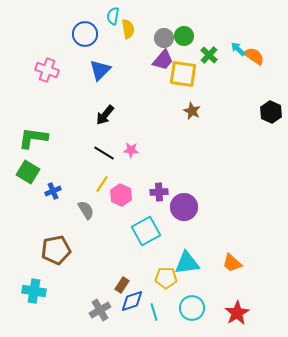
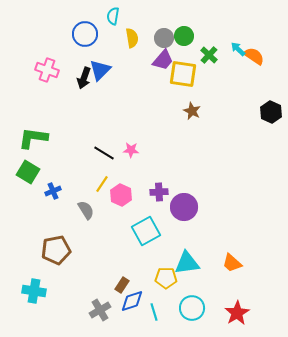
yellow semicircle: moved 4 px right, 9 px down
black arrow: moved 21 px left, 37 px up; rotated 20 degrees counterclockwise
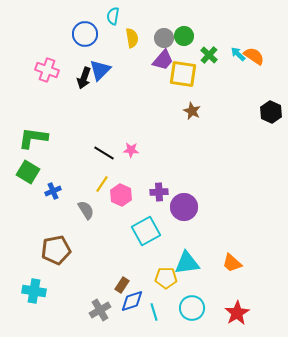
cyan arrow: moved 5 px down
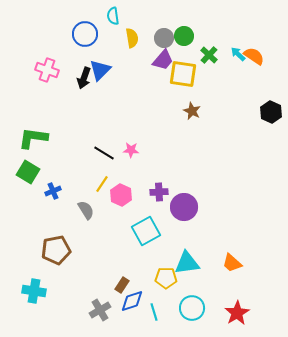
cyan semicircle: rotated 18 degrees counterclockwise
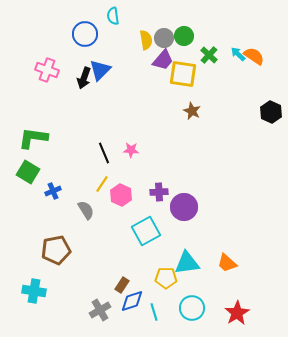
yellow semicircle: moved 14 px right, 2 px down
black line: rotated 35 degrees clockwise
orange trapezoid: moved 5 px left
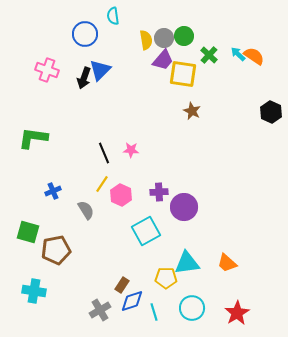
green square: moved 60 px down; rotated 15 degrees counterclockwise
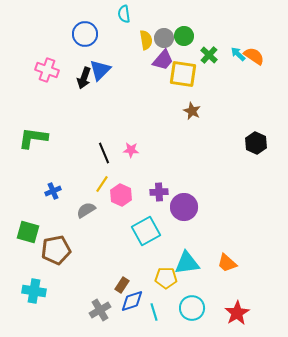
cyan semicircle: moved 11 px right, 2 px up
black hexagon: moved 15 px left, 31 px down
gray semicircle: rotated 90 degrees counterclockwise
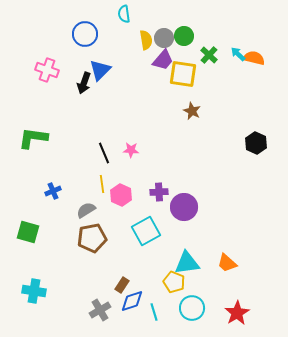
orange semicircle: moved 2 px down; rotated 20 degrees counterclockwise
black arrow: moved 5 px down
yellow line: rotated 42 degrees counterclockwise
brown pentagon: moved 36 px right, 12 px up
yellow pentagon: moved 8 px right, 4 px down; rotated 20 degrees clockwise
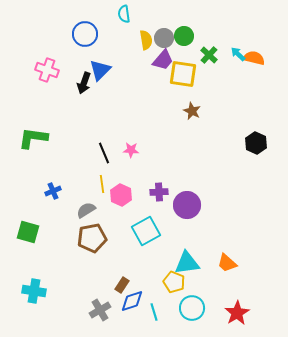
purple circle: moved 3 px right, 2 px up
